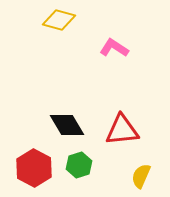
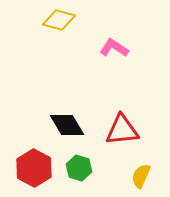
green hexagon: moved 3 px down; rotated 25 degrees counterclockwise
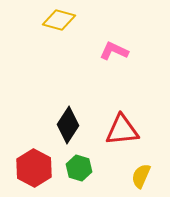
pink L-shape: moved 3 px down; rotated 8 degrees counterclockwise
black diamond: moved 1 px right; rotated 63 degrees clockwise
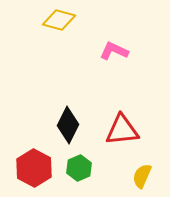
black diamond: rotated 6 degrees counterclockwise
green hexagon: rotated 20 degrees clockwise
yellow semicircle: moved 1 px right
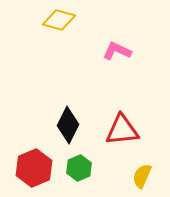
pink L-shape: moved 3 px right
red hexagon: rotated 9 degrees clockwise
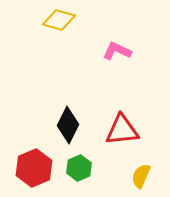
yellow semicircle: moved 1 px left
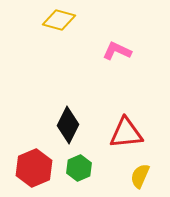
red triangle: moved 4 px right, 3 px down
yellow semicircle: moved 1 px left
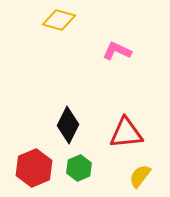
yellow semicircle: rotated 15 degrees clockwise
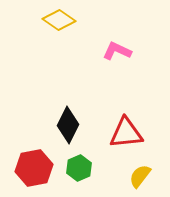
yellow diamond: rotated 20 degrees clockwise
red hexagon: rotated 12 degrees clockwise
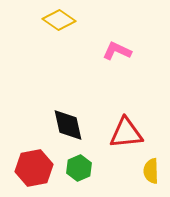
black diamond: rotated 39 degrees counterclockwise
yellow semicircle: moved 11 px right, 5 px up; rotated 40 degrees counterclockwise
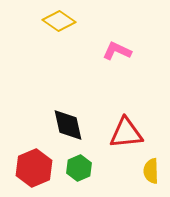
yellow diamond: moved 1 px down
red hexagon: rotated 12 degrees counterclockwise
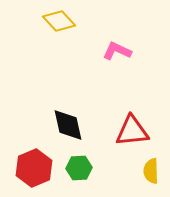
yellow diamond: rotated 12 degrees clockwise
red triangle: moved 6 px right, 2 px up
green hexagon: rotated 20 degrees clockwise
